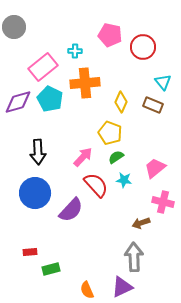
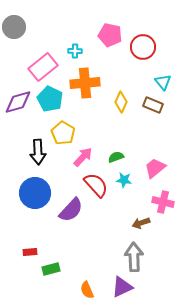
yellow pentagon: moved 47 px left; rotated 10 degrees clockwise
green semicircle: rotated 14 degrees clockwise
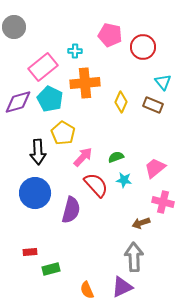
purple semicircle: rotated 28 degrees counterclockwise
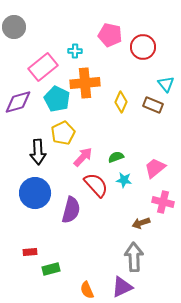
cyan triangle: moved 3 px right, 2 px down
cyan pentagon: moved 7 px right
yellow pentagon: rotated 15 degrees clockwise
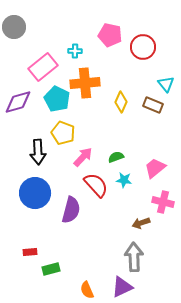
yellow pentagon: rotated 25 degrees counterclockwise
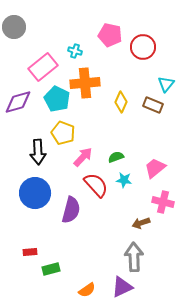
cyan cross: rotated 16 degrees clockwise
cyan triangle: rotated 18 degrees clockwise
orange semicircle: rotated 102 degrees counterclockwise
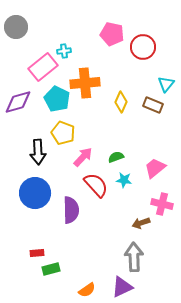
gray circle: moved 2 px right
pink pentagon: moved 2 px right, 1 px up
cyan cross: moved 11 px left; rotated 24 degrees counterclockwise
pink cross: moved 1 px left, 2 px down
purple semicircle: rotated 16 degrees counterclockwise
red rectangle: moved 7 px right, 1 px down
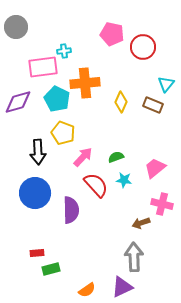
pink rectangle: rotated 32 degrees clockwise
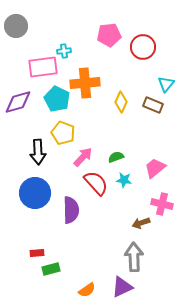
gray circle: moved 1 px up
pink pentagon: moved 3 px left, 1 px down; rotated 20 degrees counterclockwise
red semicircle: moved 2 px up
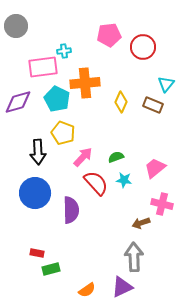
red rectangle: rotated 16 degrees clockwise
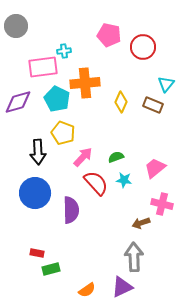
pink pentagon: rotated 20 degrees clockwise
